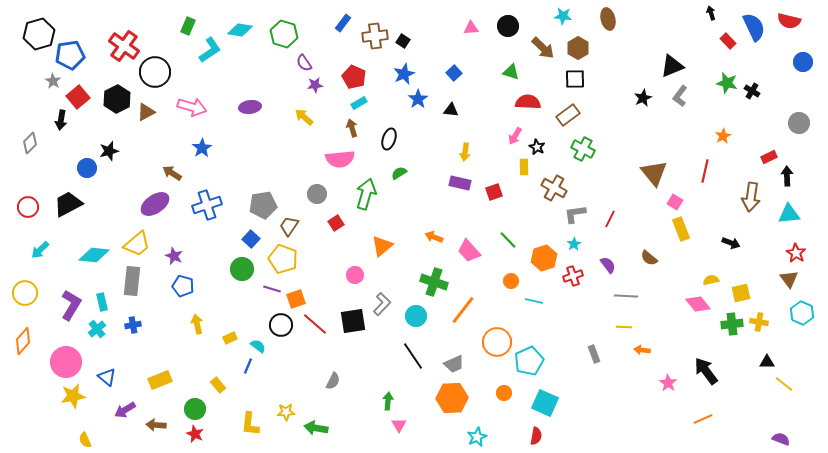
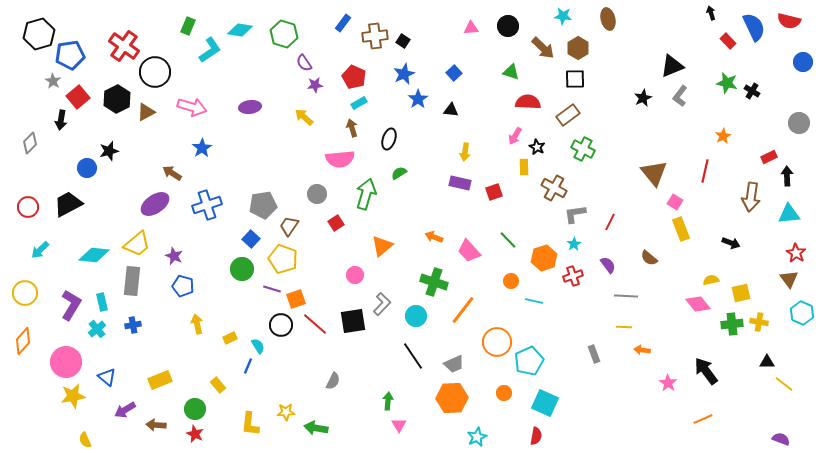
red line at (610, 219): moved 3 px down
cyan semicircle at (258, 346): rotated 21 degrees clockwise
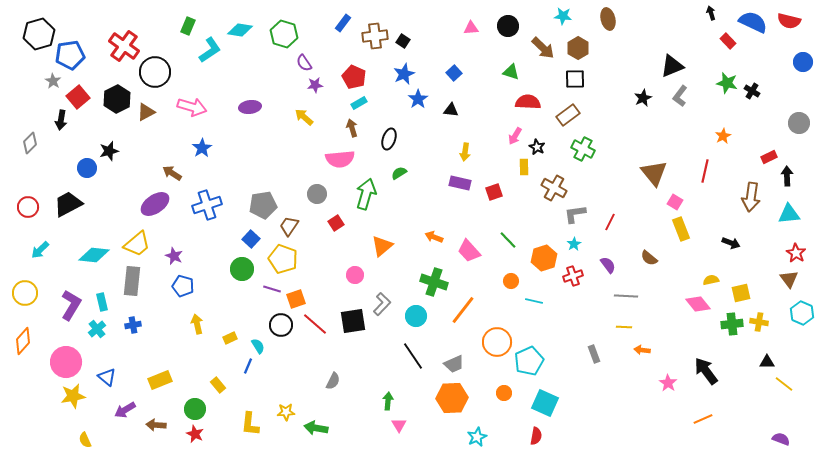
blue semicircle at (754, 27): moved 1 px left, 5 px up; rotated 40 degrees counterclockwise
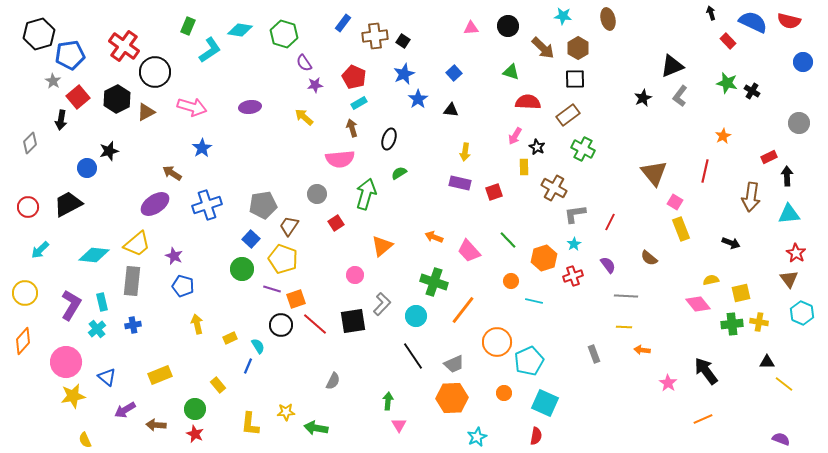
yellow rectangle at (160, 380): moved 5 px up
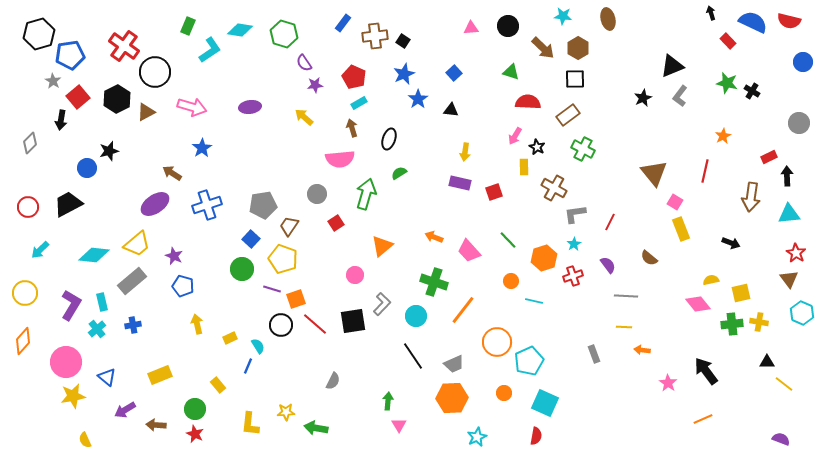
gray rectangle at (132, 281): rotated 44 degrees clockwise
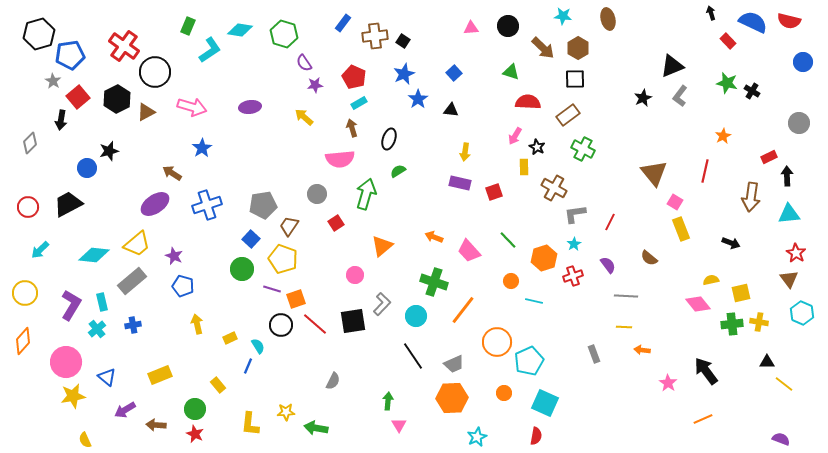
green semicircle at (399, 173): moved 1 px left, 2 px up
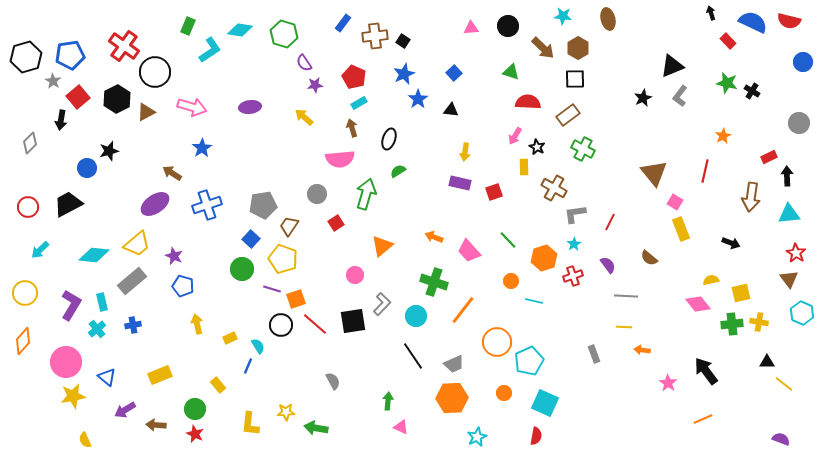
black hexagon at (39, 34): moved 13 px left, 23 px down
gray semicircle at (333, 381): rotated 54 degrees counterclockwise
pink triangle at (399, 425): moved 2 px right, 2 px down; rotated 35 degrees counterclockwise
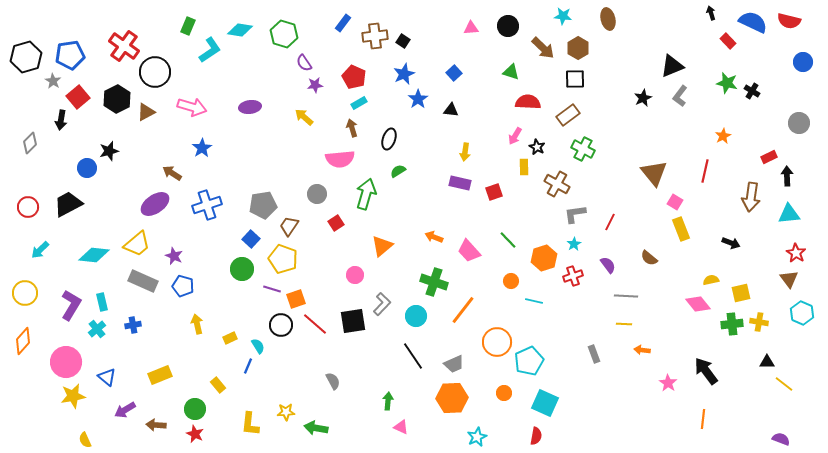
brown cross at (554, 188): moved 3 px right, 4 px up
gray rectangle at (132, 281): moved 11 px right; rotated 64 degrees clockwise
yellow line at (624, 327): moved 3 px up
orange line at (703, 419): rotated 60 degrees counterclockwise
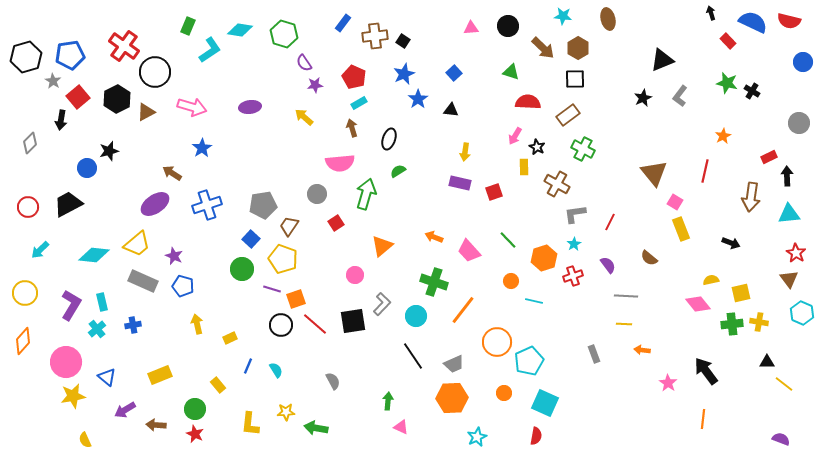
black triangle at (672, 66): moved 10 px left, 6 px up
pink semicircle at (340, 159): moved 4 px down
cyan semicircle at (258, 346): moved 18 px right, 24 px down
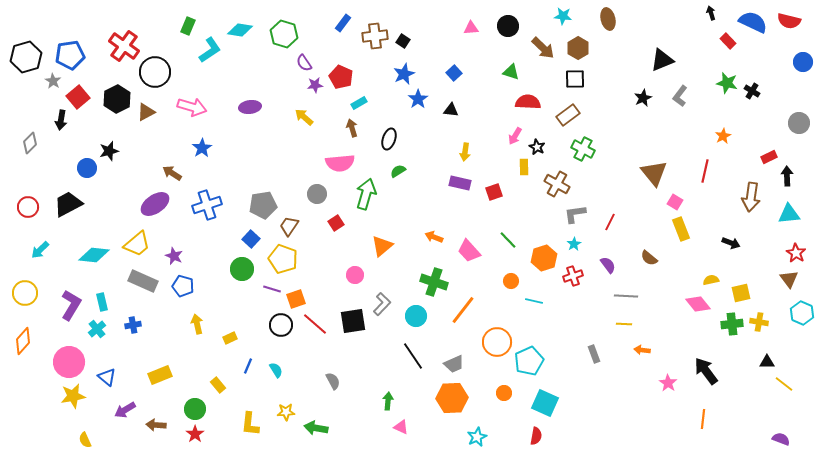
red pentagon at (354, 77): moved 13 px left
pink circle at (66, 362): moved 3 px right
red star at (195, 434): rotated 12 degrees clockwise
